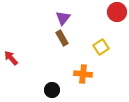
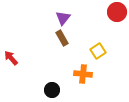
yellow square: moved 3 px left, 4 px down
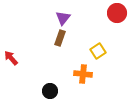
red circle: moved 1 px down
brown rectangle: moved 2 px left; rotated 49 degrees clockwise
black circle: moved 2 px left, 1 px down
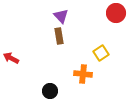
red circle: moved 1 px left
purple triangle: moved 2 px left, 2 px up; rotated 21 degrees counterclockwise
brown rectangle: moved 1 px left, 2 px up; rotated 28 degrees counterclockwise
yellow square: moved 3 px right, 2 px down
red arrow: rotated 21 degrees counterclockwise
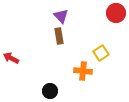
orange cross: moved 3 px up
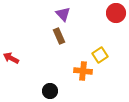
purple triangle: moved 2 px right, 2 px up
brown rectangle: rotated 14 degrees counterclockwise
yellow square: moved 1 px left, 2 px down
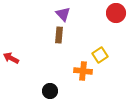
brown rectangle: moved 1 px up; rotated 28 degrees clockwise
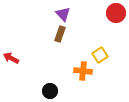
brown rectangle: moved 1 px right, 1 px up; rotated 14 degrees clockwise
